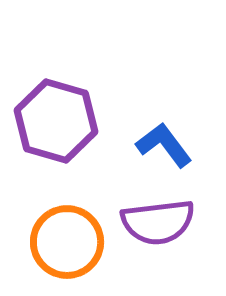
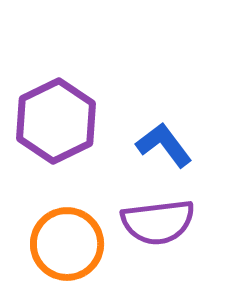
purple hexagon: rotated 18 degrees clockwise
orange circle: moved 2 px down
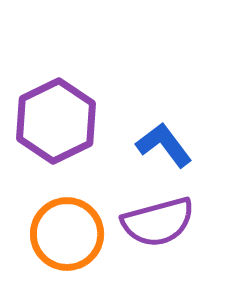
purple semicircle: rotated 8 degrees counterclockwise
orange circle: moved 10 px up
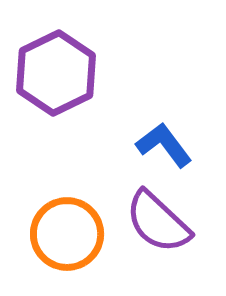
purple hexagon: moved 48 px up
purple semicircle: rotated 58 degrees clockwise
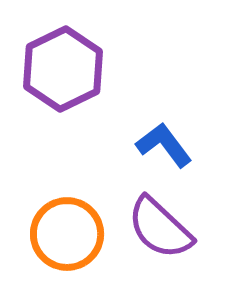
purple hexagon: moved 7 px right, 4 px up
purple semicircle: moved 2 px right, 6 px down
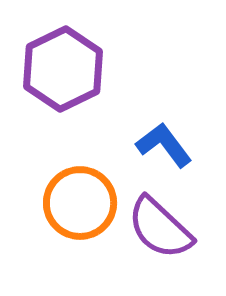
orange circle: moved 13 px right, 31 px up
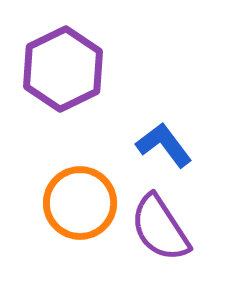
purple semicircle: rotated 14 degrees clockwise
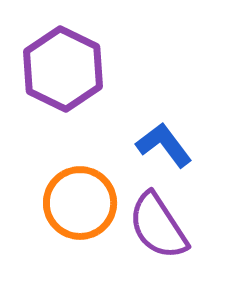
purple hexagon: rotated 8 degrees counterclockwise
purple semicircle: moved 2 px left, 2 px up
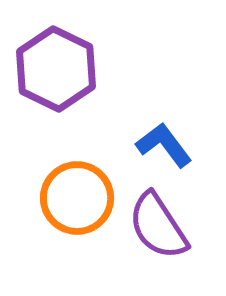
purple hexagon: moved 7 px left
orange circle: moved 3 px left, 5 px up
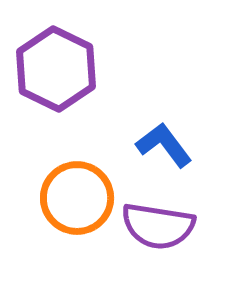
purple semicircle: rotated 48 degrees counterclockwise
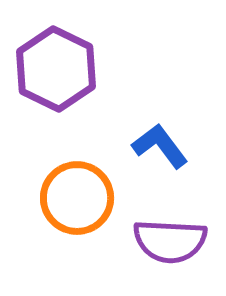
blue L-shape: moved 4 px left, 1 px down
purple semicircle: moved 12 px right, 15 px down; rotated 6 degrees counterclockwise
